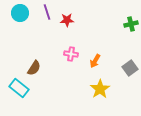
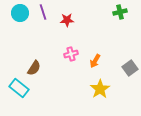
purple line: moved 4 px left
green cross: moved 11 px left, 12 px up
pink cross: rotated 24 degrees counterclockwise
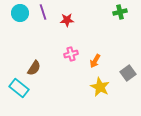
gray square: moved 2 px left, 5 px down
yellow star: moved 2 px up; rotated 12 degrees counterclockwise
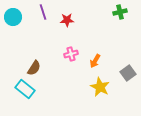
cyan circle: moved 7 px left, 4 px down
cyan rectangle: moved 6 px right, 1 px down
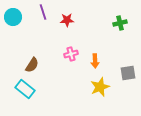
green cross: moved 11 px down
orange arrow: rotated 32 degrees counterclockwise
brown semicircle: moved 2 px left, 3 px up
gray square: rotated 28 degrees clockwise
yellow star: rotated 24 degrees clockwise
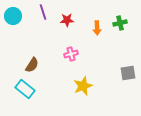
cyan circle: moved 1 px up
orange arrow: moved 2 px right, 33 px up
yellow star: moved 17 px left, 1 px up
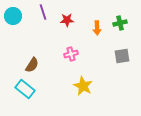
gray square: moved 6 px left, 17 px up
yellow star: rotated 24 degrees counterclockwise
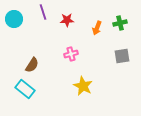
cyan circle: moved 1 px right, 3 px down
orange arrow: rotated 24 degrees clockwise
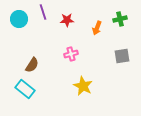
cyan circle: moved 5 px right
green cross: moved 4 px up
